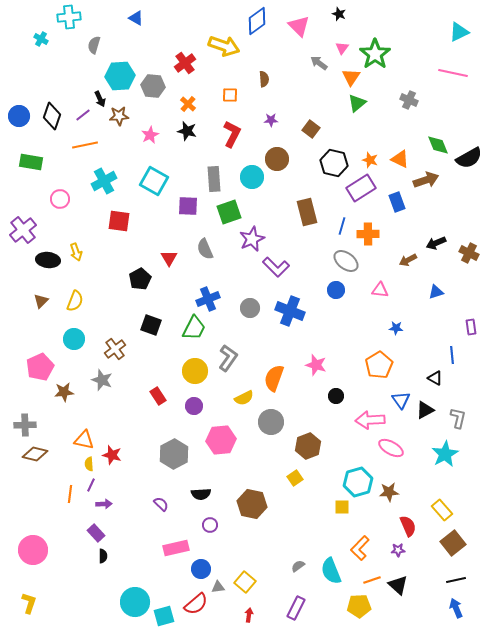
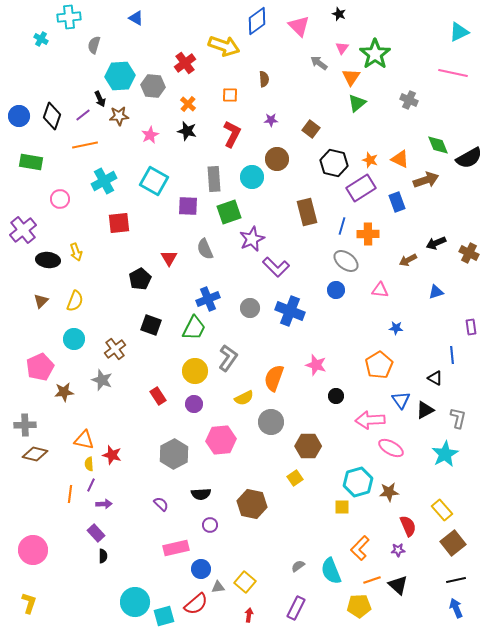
red square at (119, 221): moved 2 px down; rotated 15 degrees counterclockwise
purple circle at (194, 406): moved 2 px up
brown hexagon at (308, 446): rotated 20 degrees clockwise
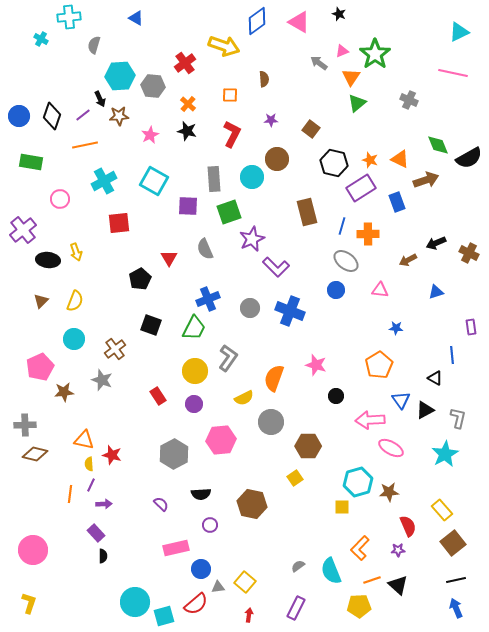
pink triangle at (299, 26): moved 4 px up; rotated 15 degrees counterclockwise
pink triangle at (342, 48): moved 3 px down; rotated 32 degrees clockwise
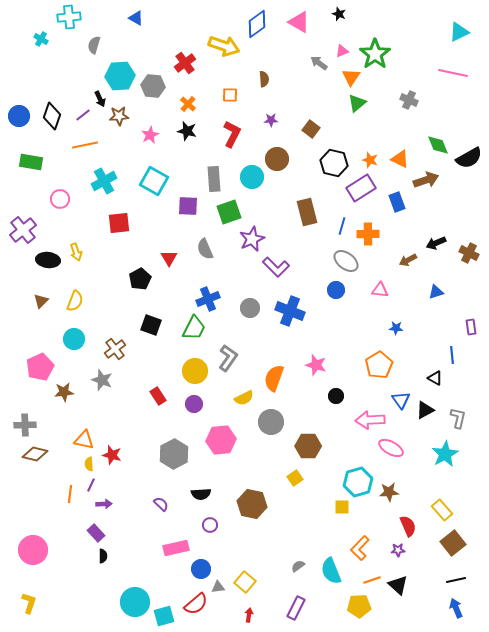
blue diamond at (257, 21): moved 3 px down
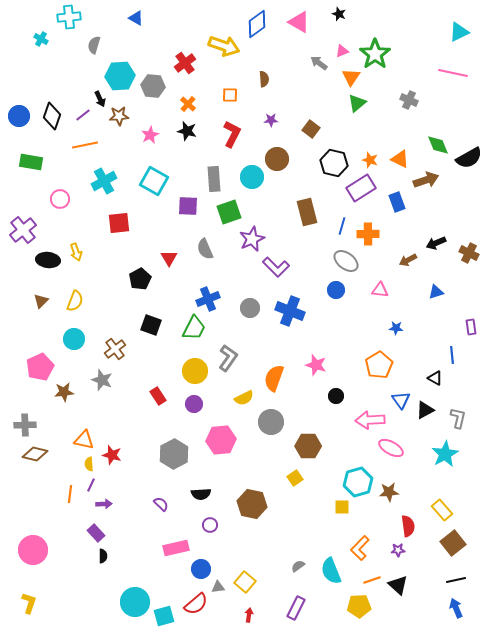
red semicircle at (408, 526): rotated 15 degrees clockwise
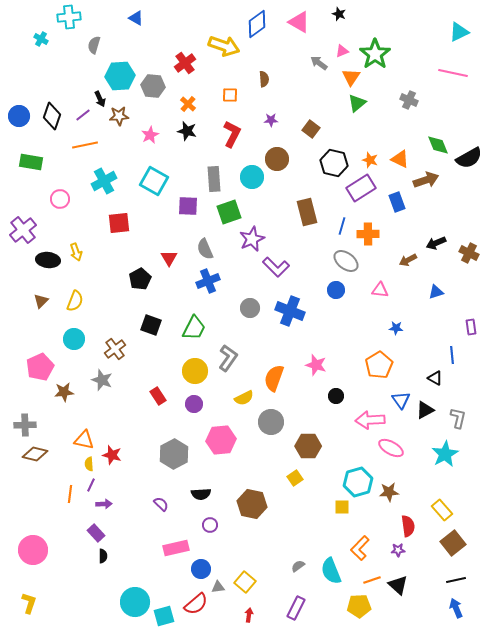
blue cross at (208, 299): moved 18 px up
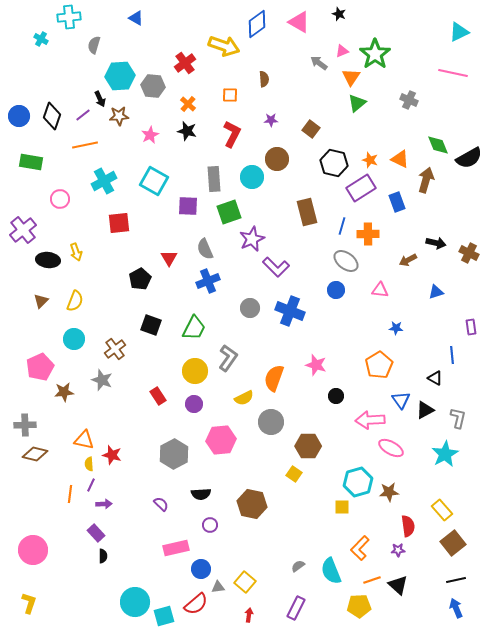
brown arrow at (426, 180): rotated 55 degrees counterclockwise
black arrow at (436, 243): rotated 144 degrees counterclockwise
yellow square at (295, 478): moved 1 px left, 4 px up; rotated 21 degrees counterclockwise
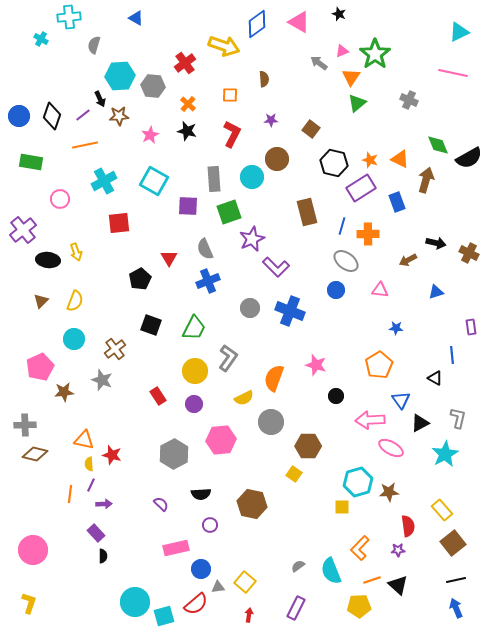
black triangle at (425, 410): moved 5 px left, 13 px down
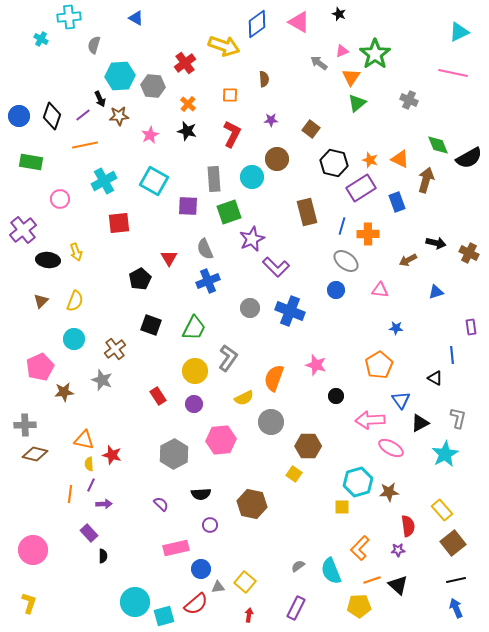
purple rectangle at (96, 533): moved 7 px left
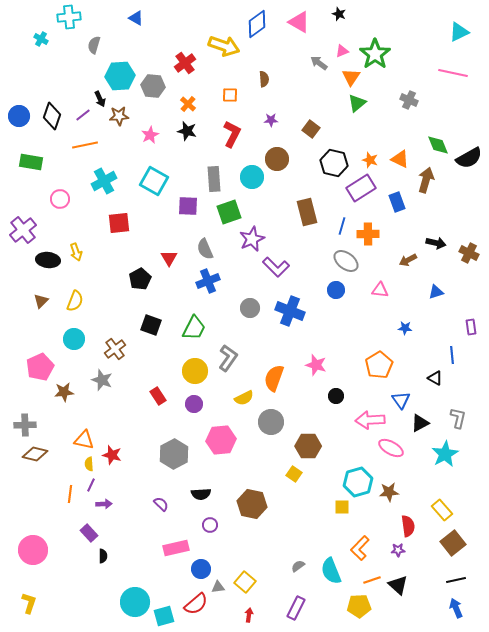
blue star at (396, 328): moved 9 px right
